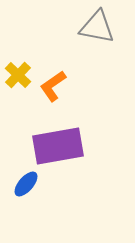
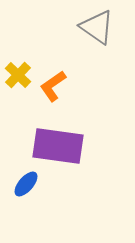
gray triangle: rotated 24 degrees clockwise
purple rectangle: rotated 18 degrees clockwise
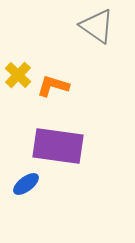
gray triangle: moved 1 px up
orange L-shape: rotated 52 degrees clockwise
blue ellipse: rotated 12 degrees clockwise
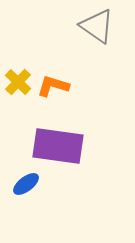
yellow cross: moved 7 px down
